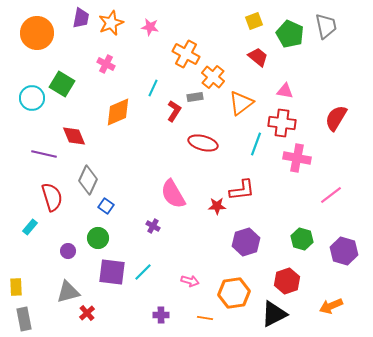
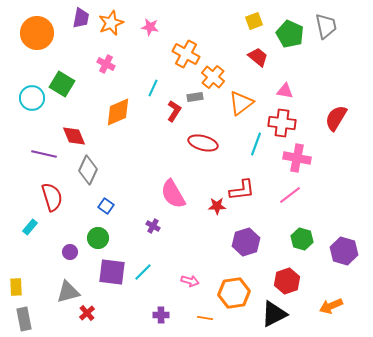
gray diamond at (88, 180): moved 10 px up
pink line at (331, 195): moved 41 px left
purple circle at (68, 251): moved 2 px right, 1 px down
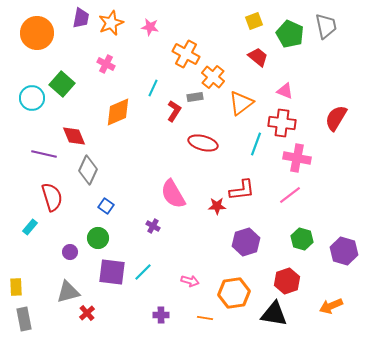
green square at (62, 84): rotated 10 degrees clockwise
pink triangle at (285, 91): rotated 12 degrees clockwise
black triangle at (274, 314): rotated 36 degrees clockwise
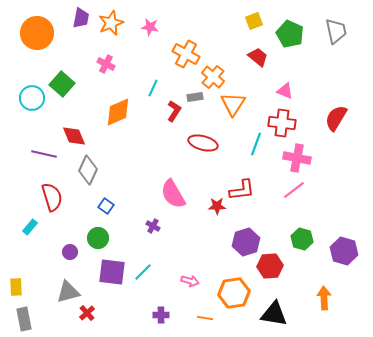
gray trapezoid at (326, 26): moved 10 px right, 5 px down
orange triangle at (241, 103): moved 8 px left, 1 px down; rotated 20 degrees counterclockwise
pink line at (290, 195): moved 4 px right, 5 px up
red hexagon at (287, 281): moved 17 px left, 15 px up; rotated 15 degrees clockwise
orange arrow at (331, 306): moved 7 px left, 8 px up; rotated 110 degrees clockwise
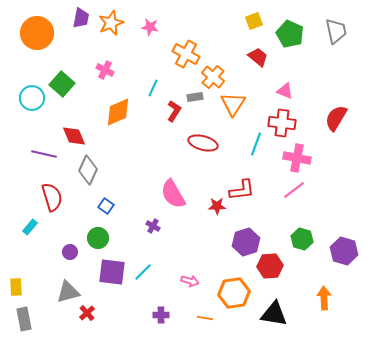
pink cross at (106, 64): moved 1 px left, 6 px down
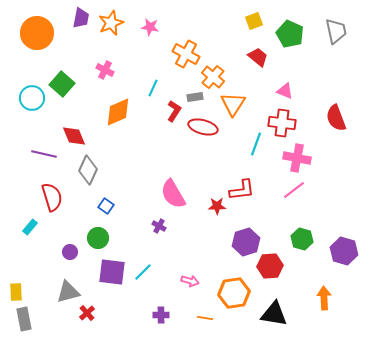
red semicircle at (336, 118): rotated 52 degrees counterclockwise
red ellipse at (203, 143): moved 16 px up
purple cross at (153, 226): moved 6 px right
yellow rectangle at (16, 287): moved 5 px down
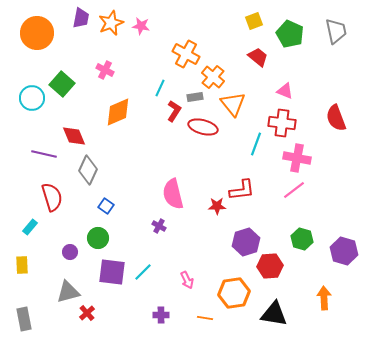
pink star at (150, 27): moved 9 px left, 1 px up
cyan line at (153, 88): moved 7 px right
orange triangle at (233, 104): rotated 12 degrees counterclockwise
pink semicircle at (173, 194): rotated 16 degrees clockwise
pink arrow at (190, 281): moved 3 px left, 1 px up; rotated 48 degrees clockwise
yellow rectangle at (16, 292): moved 6 px right, 27 px up
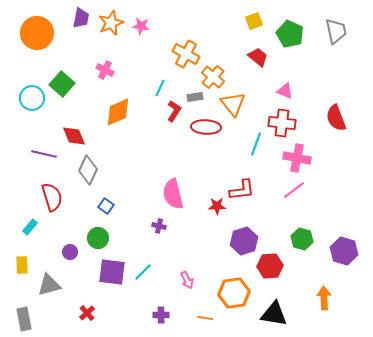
red ellipse at (203, 127): moved 3 px right; rotated 12 degrees counterclockwise
purple cross at (159, 226): rotated 16 degrees counterclockwise
purple hexagon at (246, 242): moved 2 px left, 1 px up
gray triangle at (68, 292): moved 19 px left, 7 px up
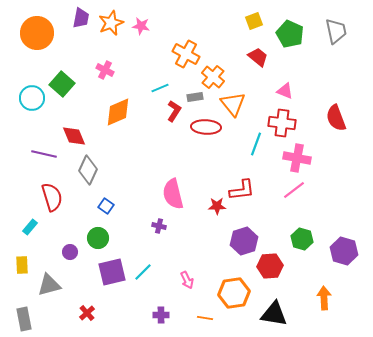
cyan line at (160, 88): rotated 42 degrees clockwise
purple square at (112, 272): rotated 20 degrees counterclockwise
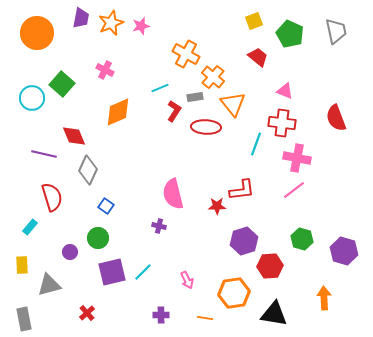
pink star at (141, 26): rotated 24 degrees counterclockwise
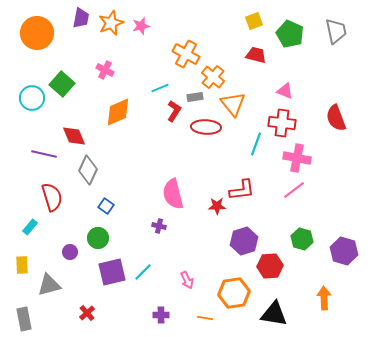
red trapezoid at (258, 57): moved 2 px left, 2 px up; rotated 25 degrees counterclockwise
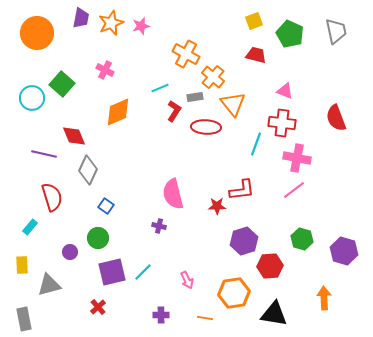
red cross at (87, 313): moved 11 px right, 6 px up
